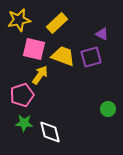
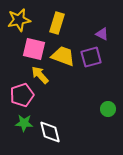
yellow rectangle: rotated 30 degrees counterclockwise
yellow arrow: rotated 78 degrees counterclockwise
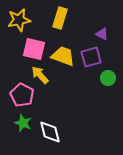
yellow rectangle: moved 3 px right, 5 px up
pink pentagon: rotated 25 degrees counterclockwise
green circle: moved 31 px up
green star: moved 1 px left; rotated 18 degrees clockwise
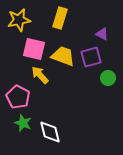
pink pentagon: moved 4 px left, 2 px down
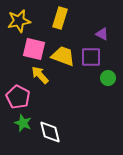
yellow star: moved 1 px down
purple square: rotated 15 degrees clockwise
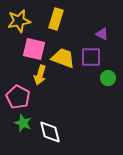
yellow rectangle: moved 4 px left, 1 px down
yellow trapezoid: moved 2 px down
yellow arrow: rotated 120 degrees counterclockwise
